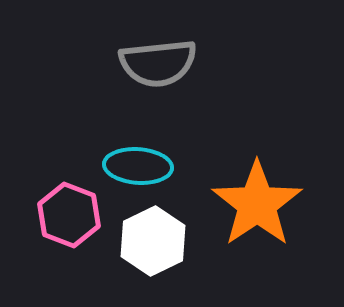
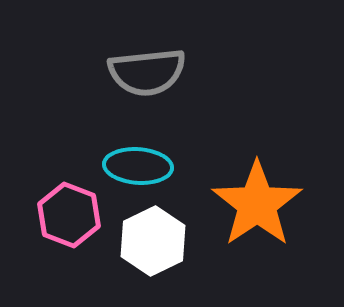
gray semicircle: moved 11 px left, 9 px down
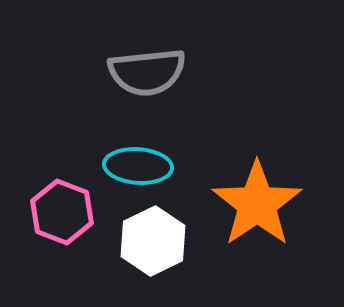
pink hexagon: moved 7 px left, 3 px up
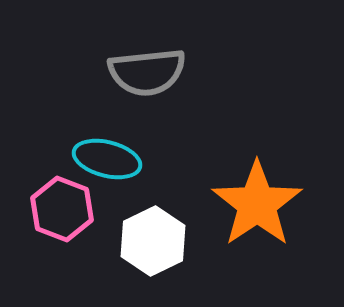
cyan ellipse: moved 31 px left, 7 px up; rotated 10 degrees clockwise
pink hexagon: moved 3 px up
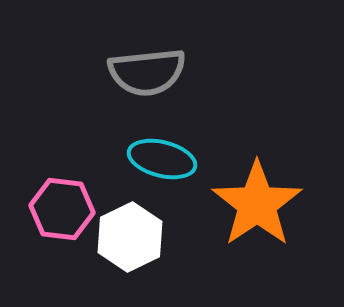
cyan ellipse: moved 55 px right
pink hexagon: rotated 14 degrees counterclockwise
white hexagon: moved 23 px left, 4 px up
